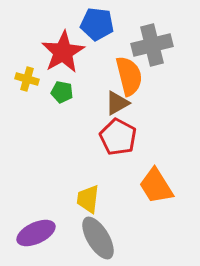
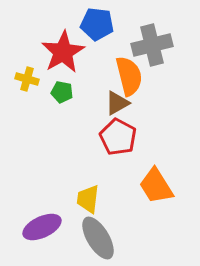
purple ellipse: moved 6 px right, 6 px up
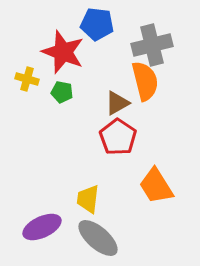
red star: rotated 21 degrees counterclockwise
orange semicircle: moved 16 px right, 5 px down
red pentagon: rotated 6 degrees clockwise
gray ellipse: rotated 18 degrees counterclockwise
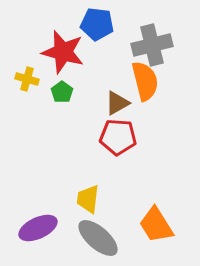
red star: rotated 6 degrees counterclockwise
green pentagon: rotated 25 degrees clockwise
red pentagon: rotated 30 degrees counterclockwise
orange trapezoid: moved 39 px down
purple ellipse: moved 4 px left, 1 px down
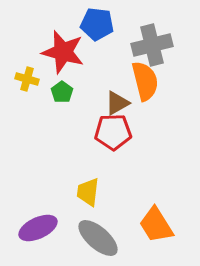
red pentagon: moved 5 px left, 5 px up; rotated 6 degrees counterclockwise
yellow trapezoid: moved 7 px up
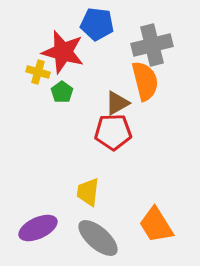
yellow cross: moved 11 px right, 7 px up
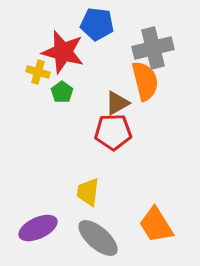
gray cross: moved 1 px right, 3 px down
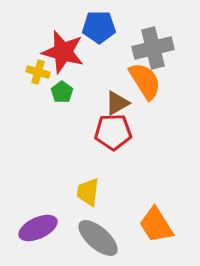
blue pentagon: moved 2 px right, 3 px down; rotated 8 degrees counterclockwise
orange semicircle: rotated 18 degrees counterclockwise
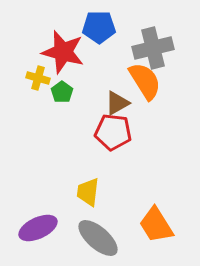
yellow cross: moved 6 px down
red pentagon: rotated 9 degrees clockwise
